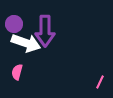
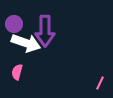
pink line: moved 1 px down
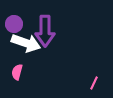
pink line: moved 6 px left
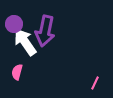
purple arrow: rotated 12 degrees clockwise
white arrow: moved 1 px left, 1 px up; rotated 144 degrees counterclockwise
pink line: moved 1 px right
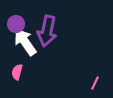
purple circle: moved 2 px right
purple arrow: moved 2 px right
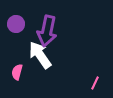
white arrow: moved 15 px right, 13 px down
